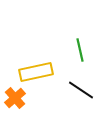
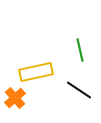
black line: moved 2 px left
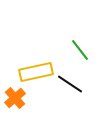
green line: rotated 25 degrees counterclockwise
black line: moved 9 px left, 6 px up
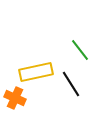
black line: moved 1 px right; rotated 24 degrees clockwise
orange cross: rotated 25 degrees counterclockwise
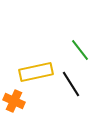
orange cross: moved 1 px left, 3 px down
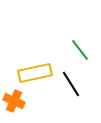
yellow rectangle: moved 1 px left, 1 px down
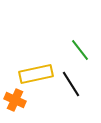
yellow rectangle: moved 1 px right, 1 px down
orange cross: moved 1 px right, 1 px up
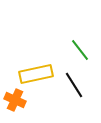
black line: moved 3 px right, 1 px down
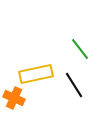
green line: moved 1 px up
orange cross: moved 1 px left, 2 px up
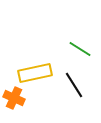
green line: rotated 20 degrees counterclockwise
yellow rectangle: moved 1 px left, 1 px up
